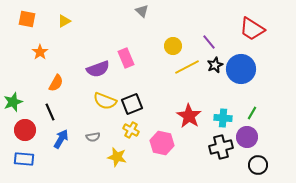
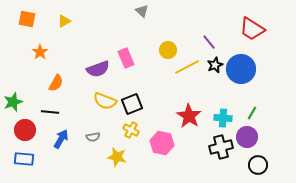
yellow circle: moved 5 px left, 4 px down
black line: rotated 60 degrees counterclockwise
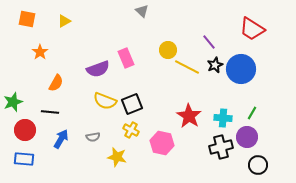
yellow line: rotated 55 degrees clockwise
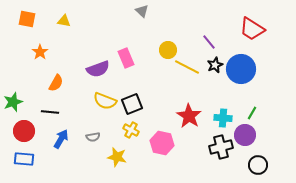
yellow triangle: rotated 40 degrees clockwise
red circle: moved 1 px left, 1 px down
purple circle: moved 2 px left, 2 px up
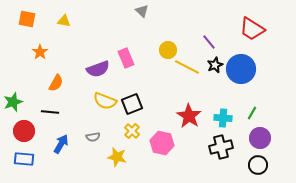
yellow cross: moved 1 px right, 1 px down; rotated 14 degrees clockwise
purple circle: moved 15 px right, 3 px down
blue arrow: moved 5 px down
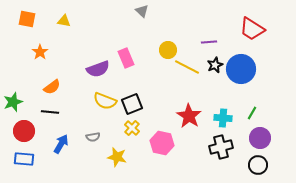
purple line: rotated 56 degrees counterclockwise
orange semicircle: moved 4 px left, 4 px down; rotated 24 degrees clockwise
yellow cross: moved 3 px up
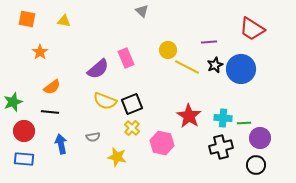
purple semicircle: rotated 20 degrees counterclockwise
green line: moved 8 px left, 10 px down; rotated 56 degrees clockwise
blue arrow: rotated 42 degrees counterclockwise
black circle: moved 2 px left
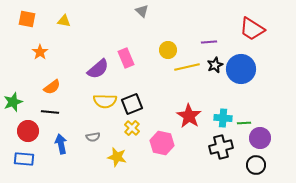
yellow line: rotated 40 degrees counterclockwise
yellow semicircle: rotated 20 degrees counterclockwise
red circle: moved 4 px right
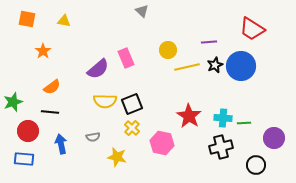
orange star: moved 3 px right, 1 px up
blue circle: moved 3 px up
purple circle: moved 14 px right
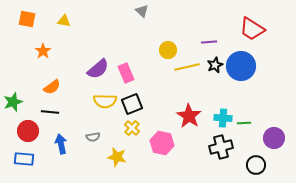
pink rectangle: moved 15 px down
